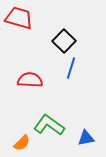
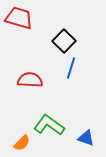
blue triangle: rotated 30 degrees clockwise
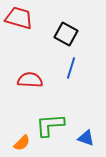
black square: moved 2 px right, 7 px up; rotated 15 degrees counterclockwise
green L-shape: moved 1 px right; rotated 40 degrees counterclockwise
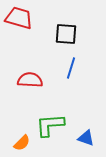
black square: rotated 25 degrees counterclockwise
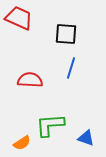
red trapezoid: rotated 8 degrees clockwise
orange semicircle: rotated 12 degrees clockwise
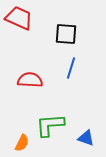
orange semicircle: rotated 30 degrees counterclockwise
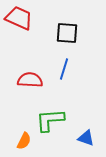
black square: moved 1 px right, 1 px up
blue line: moved 7 px left, 1 px down
green L-shape: moved 5 px up
orange semicircle: moved 2 px right, 2 px up
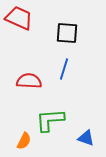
red semicircle: moved 1 px left, 1 px down
